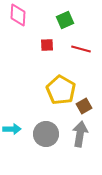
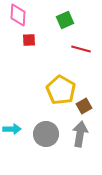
red square: moved 18 px left, 5 px up
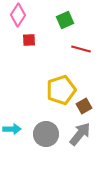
pink diamond: rotated 30 degrees clockwise
yellow pentagon: rotated 24 degrees clockwise
gray arrow: rotated 30 degrees clockwise
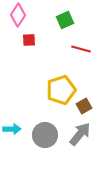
gray circle: moved 1 px left, 1 px down
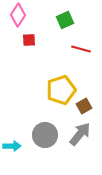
cyan arrow: moved 17 px down
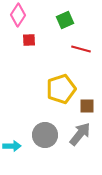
yellow pentagon: moved 1 px up
brown square: moved 3 px right; rotated 28 degrees clockwise
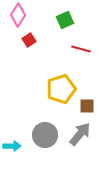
red square: rotated 32 degrees counterclockwise
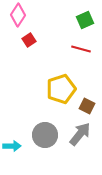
green square: moved 20 px right
brown square: rotated 28 degrees clockwise
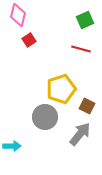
pink diamond: rotated 20 degrees counterclockwise
gray circle: moved 18 px up
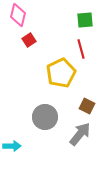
green square: rotated 18 degrees clockwise
red line: rotated 60 degrees clockwise
yellow pentagon: moved 16 px up; rotated 8 degrees counterclockwise
